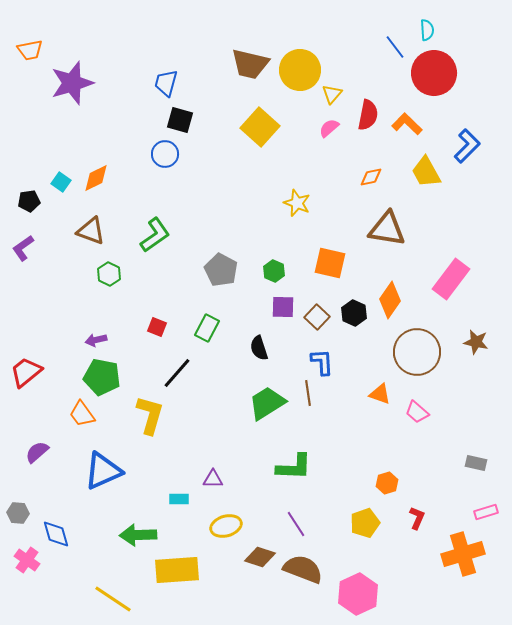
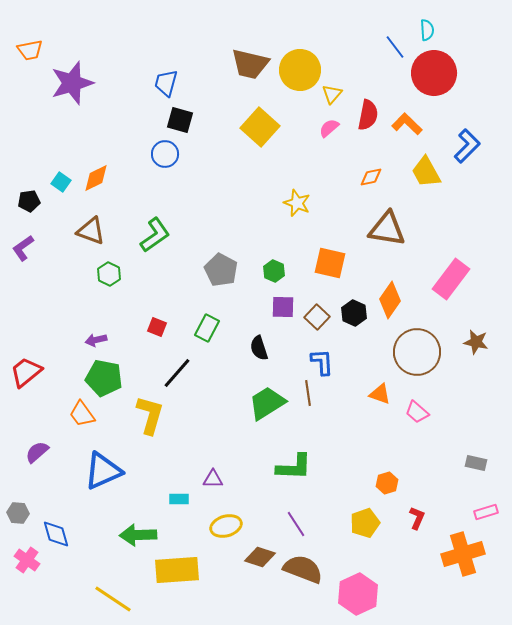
green pentagon at (102, 377): moved 2 px right, 1 px down
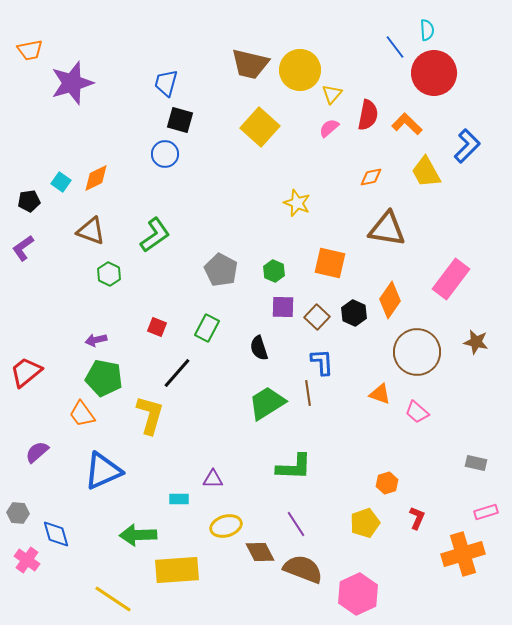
brown diamond at (260, 557): moved 5 px up; rotated 44 degrees clockwise
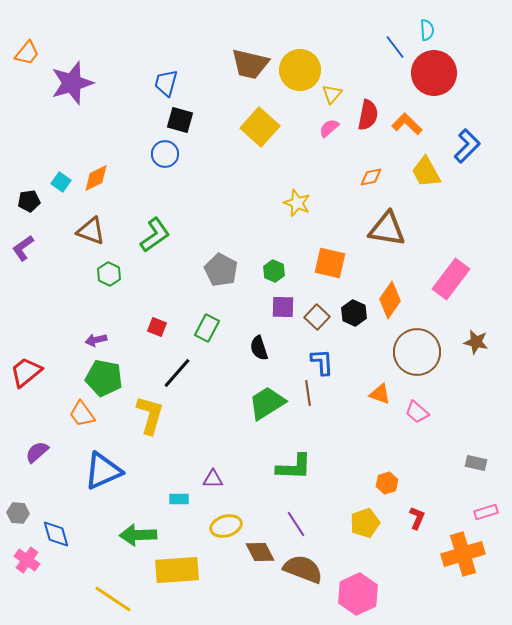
orange trapezoid at (30, 50): moved 3 px left, 3 px down; rotated 40 degrees counterclockwise
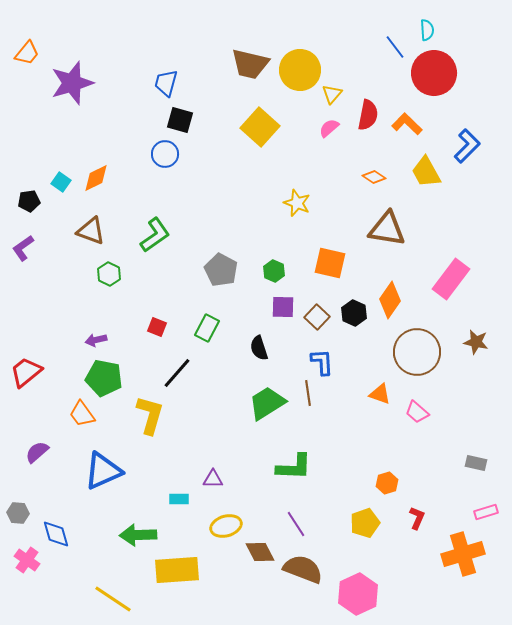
orange diamond at (371, 177): moved 3 px right; rotated 45 degrees clockwise
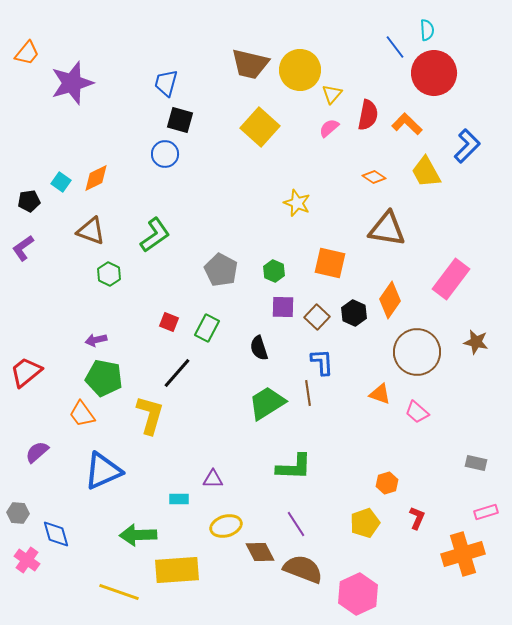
red square at (157, 327): moved 12 px right, 5 px up
yellow line at (113, 599): moved 6 px right, 7 px up; rotated 15 degrees counterclockwise
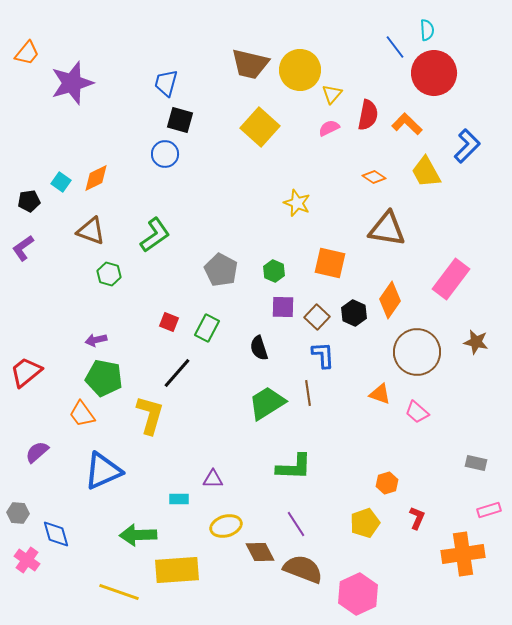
pink semicircle at (329, 128): rotated 15 degrees clockwise
green hexagon at (109, 274): rotated 10 degrees counterclockwise
blue L-shape at (322, 362): moved 1 px right, 7 px up
pink rectangle at (486, 512): moved 3 px right, 2 px up
orange cross at (463, 554): rotated 9 degrees clockwise
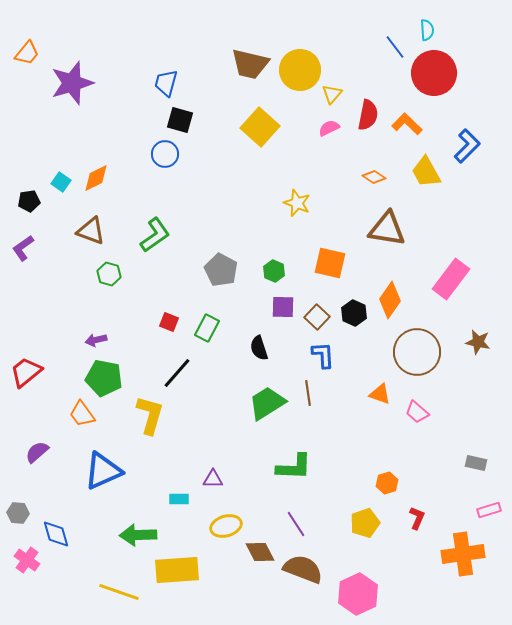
brown star at (476, 342): moved 2 px right
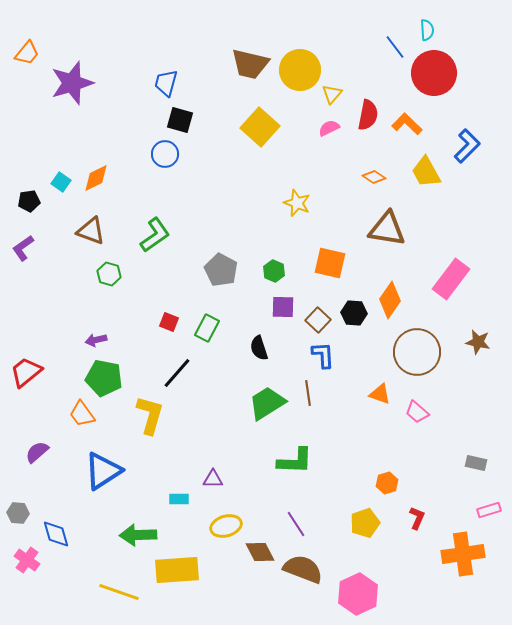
black hexagon at (354, 313): rotated 20 degrees counterclockwise
brown square at (317, 317): moved 1 px right, 3 px down
green L-shape at (294, 467): moved 1 px right, 6 px up
blue triangle at (103, 471): rotated 9 degrees counterclockwise
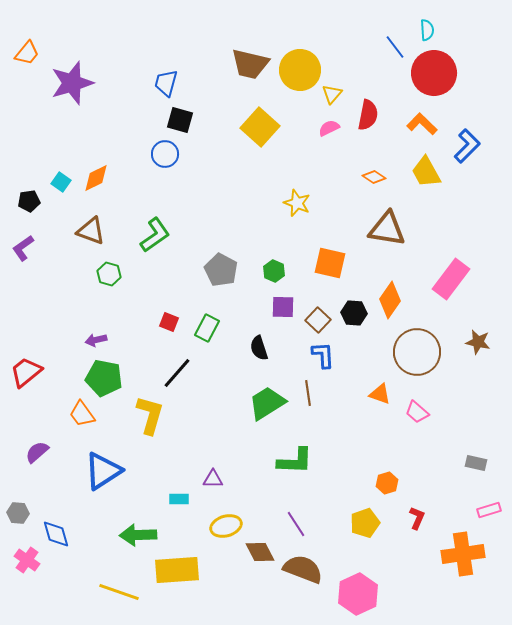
orange L-shape at (407, 124): moved 15 px right
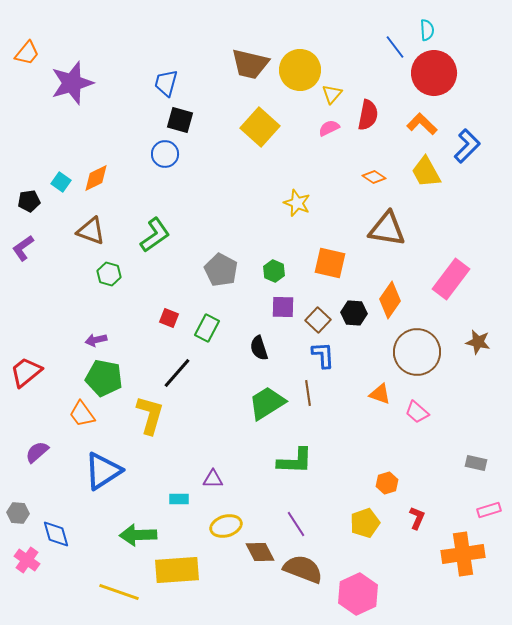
red square at (169, 322): moved 4 px up
